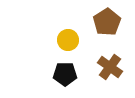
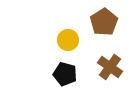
brown pentagon: moved 3 px left
black pentagon: rotated 15 degrees clockwise
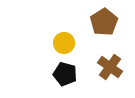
yellow circle: moved 4 px left, 3 px down
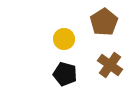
yellow circle: moved 4 px up
brown cross: moved 2 px up
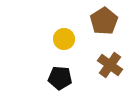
brown pentagon: moved 1 px up
black pentagon: moved 5 px left, 4 px down; rotated 10 degrees counterclockwise
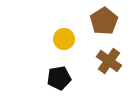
brown cross: moved 1 px left, 4 px up
black pentagon: moved 1 px left; rotated 15 degrees counterclockwise
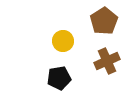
yellow circle: moved 1 px left, 2 px down
brown cross: moved 2 px left; rotated 30 degrees clockwise
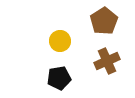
yellow circle: moved 3 px left
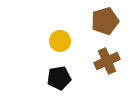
brown pentagon: moved 1 px right; rotated 16 degrees clockwise
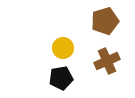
yellow circle: moved 3 px right, 7 px down
black pentagon: moved 2 px right
